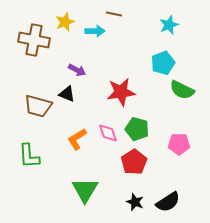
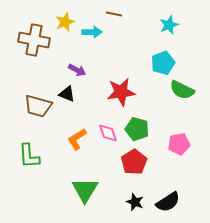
cyan arrow: moved 3 px left, 1 px down
pink pentagon: rotated 10 degrees counterclockwise
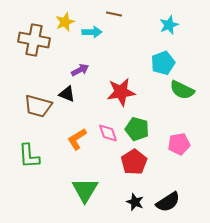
purple arrow: moved 3 px right; rotated 54 degrees counterclockwise
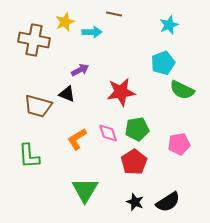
green pentagon: rotated 25 degrees counterclockwise
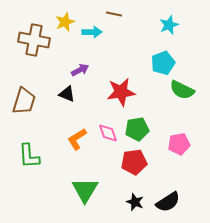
brown trapezoid: moved 14 px left, 5 px up; rotated 88 degrees counterclockwise
red pentagon: rotated 25 degrees clockwise
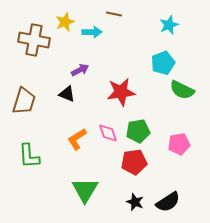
green pentagon: moved 1 px right, 2 px down
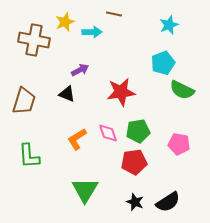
pink pentagon: rotated 20 degrees clockwise
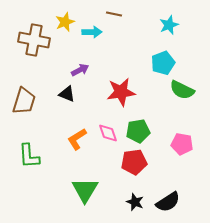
pink pentagon: moved 3 px right
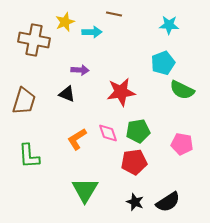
cyan star: rotated 24 degrees clockwise
purple arrow: rotated 30 degrees clockwise
